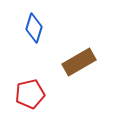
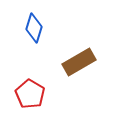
red pentagon: rotated 28 degrees counterclockwise
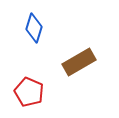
red pentagon: moved 1 px left, 2 px up; rotated 8 degrees counterclockwise
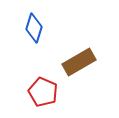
red pentagon: moved 14 px right
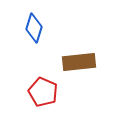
brown rectangle: rotated 24 degrees clockwise
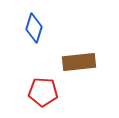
red pentagon: rotated 20 degrees counterclockwise
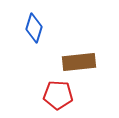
red pentagon: moved 15 px right, 3 px down
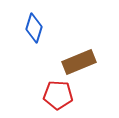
brown rectangle: rotated 16 degrees counterclockwise
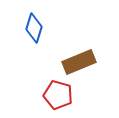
red pentagon: rotated 12 degrees clockwise
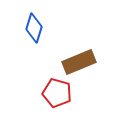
red pentagon: moved 1 px left, 2 px up
